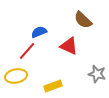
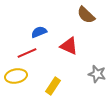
brown semicircle: moved 3 px right, 5 px up
red line: moved 2 px down; rotated 24 degrees clockwise
yellow rectangle: rotated 36 degrees counterclockwise
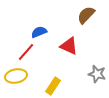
brown semicircle: rotated 90 degrees clockwise
red line: moved 1 px left, 1 px up; rotated 24 degrees counterclockwise
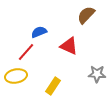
gray star: rotated 12 degrees counterclockwise
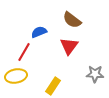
brown semicircle: moved 14 px left, 5 px down; rotated 96 degrees counterclockwise
red triangle: rotated 42 degrees clockwise
red line: moved 2 px left; rotated 12 degrees counterclockwise
gray star: moved 2 px left
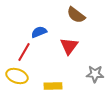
brown semicircle: moved 4 px right, 5 px up
yellow ellipse: moved 1 px right; rotated 30 degrees clockwise
yellow rectangle: rotated 54 degrees clockwise
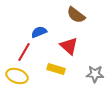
red triangle: rotated 24 degrees counterclockwise
yellow rectangle: moved 3 px right, 17 px up; rotated 18 degrees clockwise
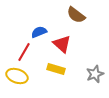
red triangle: moved 7 px left, 2 px up
gray star: rotated 24 degrees counterclockwise
